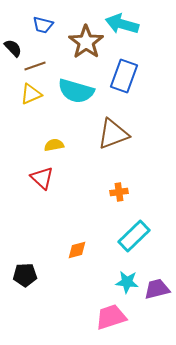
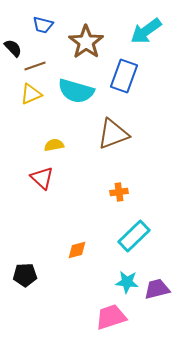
cyan arrow: moved 24 px right, 7 px down; rotated 52 degrees counterclockwise
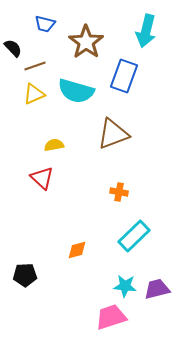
blue trapezoid: moved 2 px right, 1 px up
cyan arrow: rotated 40 degrees counterclockwise
yellow triangle: moved 3 px right
orange cross: rotated 18 degrees clockwise
cyan star: moved 2 px left, 4 px down
